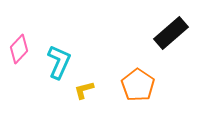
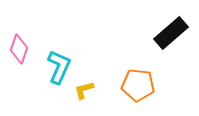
pink diamond: rotated 24 degrees counterclockwise
cyan L-shape: moved 5 px down
orange pentagon: rotated 28 degrees counterclockwise
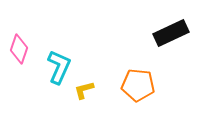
black rectangle: rotated 16 degrees clockwise
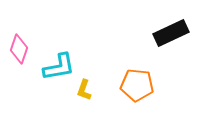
cyan L-shape: rotated 56 degrees clockwise
orange pentagon: moved 1 px left
yellow L-shape: rotated 55 degrees counterclockwise
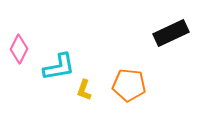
pink diamond: rotated 8 degrees clockwise
orange pentagon: moved 8 px left
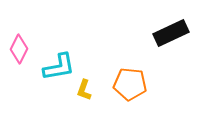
orange pentagon: moved 1 px right, 1 px up
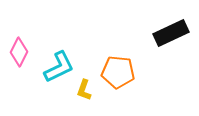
pink diamond: moved 3 px down
cyan L-shape: rotated 16 degrees counterclockwise
orange pentagon: moved 12 px left, 12 px up
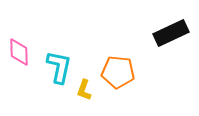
pink diamond: rotated 28 degrees counterclockwise
cyan L-shape: rotated 52 degrees counterclockwise
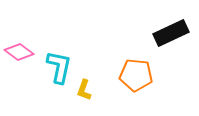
pink diamond: rotated 52 degrees counterclockwise
orange pentagon: moved 18 px right, 3 px down
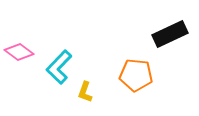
black rectangle: moved 1 px left, 1 px down
cyan L-shape: rotated 148 degrees counterclockwise
yellow L-shape: moved 1 px right, 2 px down
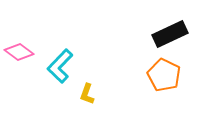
cyan L-shape: moved 1 px right, 1 px up
orange pentagon: moved 28 px right; rotated 20 degrees clockwise
yellow L-shape: moved 2 px right, 2 px down
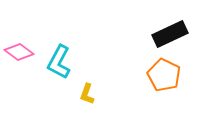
cyan L-shape: moved 1 px left, 4 px up; rotated 16 degrees counterclockwise
